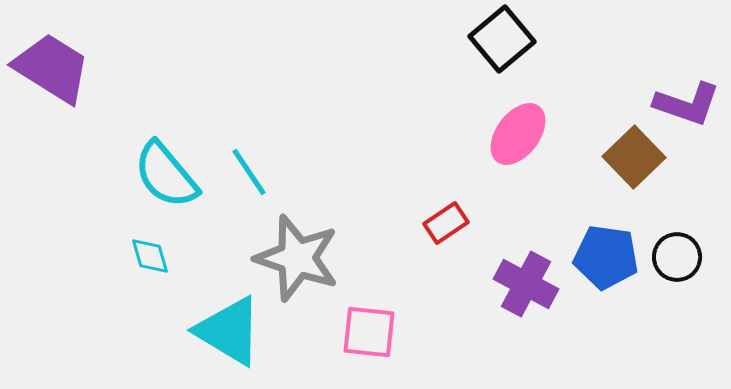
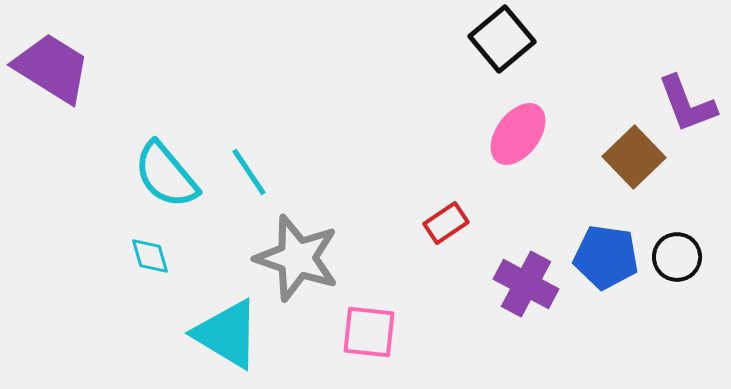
purple L-shape: rotated 50 degrees clockwise
cyan triangle: moved 2 px left, 3 px down
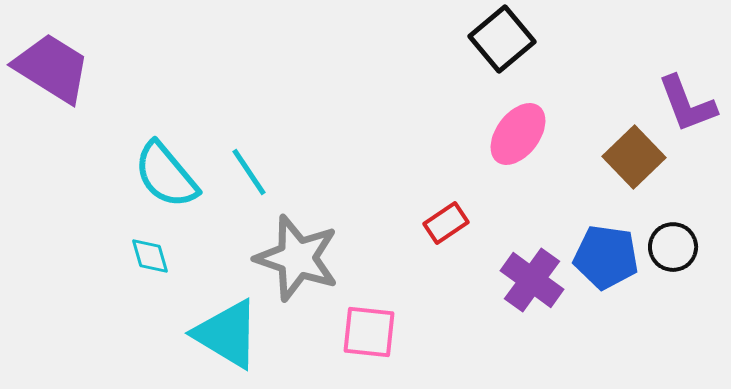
black circle: moved 4 px left, 10 px up
purple cross: moved 6 px right, 4 px up; rotated 8 degrees clockwise
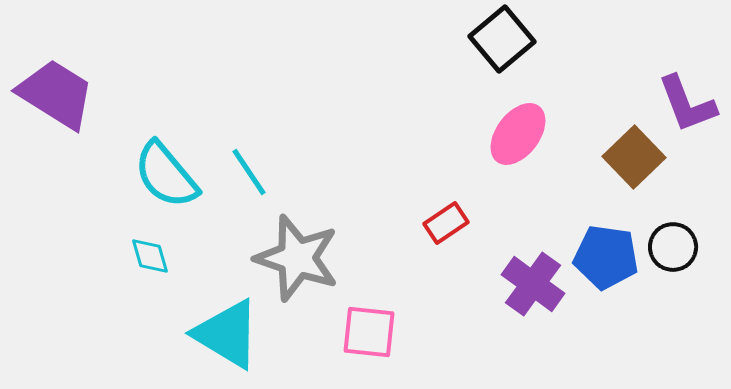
purple trapezoid: moved 4 px right, 26 px down
purple cross: moved 1 px right, 4 px down
